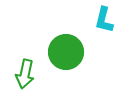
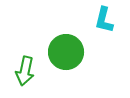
green arrow: moved 3 px up
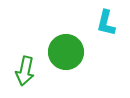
cyan L-shape: moved 2 px right, 3 px down
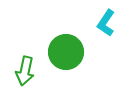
cyan L-shape: rotated 20 degrees clockwise
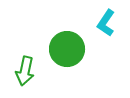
green circle: moved 1 px right, 3 px up
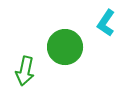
green circle: moved 2 px left, 2 px up
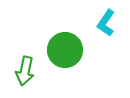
green circle: moved 3 px down
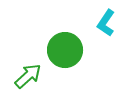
green arrow: moved 3 px right, 5 px down; rotated 144 degrees counterclockwise
